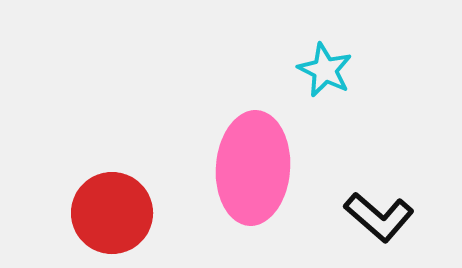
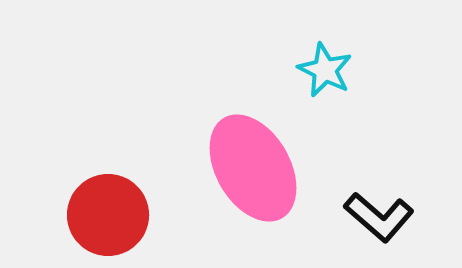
pink ellipse: rotated 34 degrees counterclockwise
red circle: moved 4 px left, 2 px down
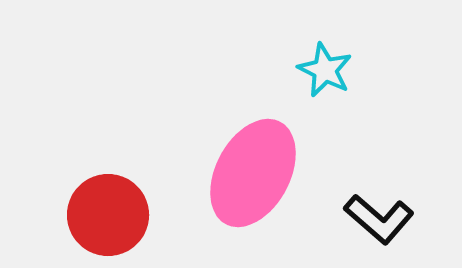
pink ellipse: moved 5 px down; rotated 58 degrees clockwise
black L-shape: moved 2 px down
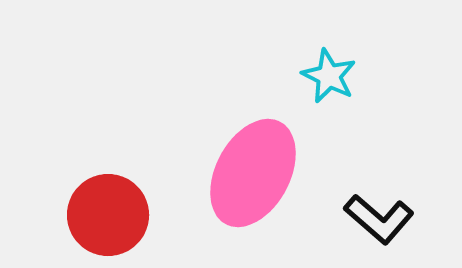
cyan star: moved 4 px right, 6 px down
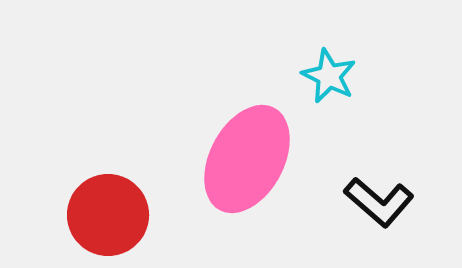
pink ellipse: moved 6 px left, 14 px up
black L-shape: moved 17 px up
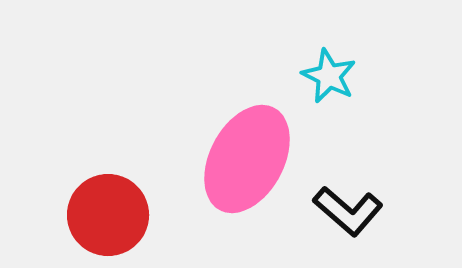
black L-shape: moved 31 px left, 9 px down
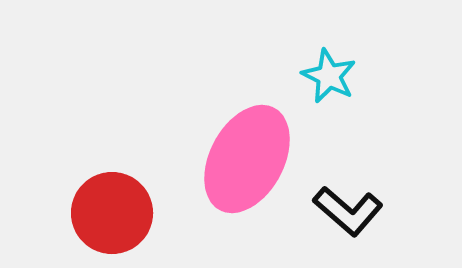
red circle: moved 4 px right, 2 px up
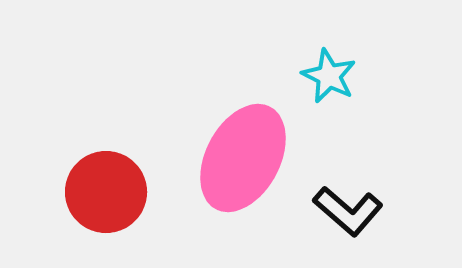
pink ellipse: moved 4 px left, 1 px up
red circle: moved 6 px left, 21 px up
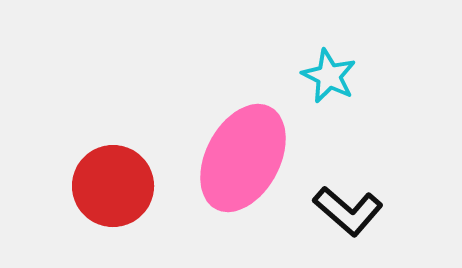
red circle: moved 7 px right, 6 px up
